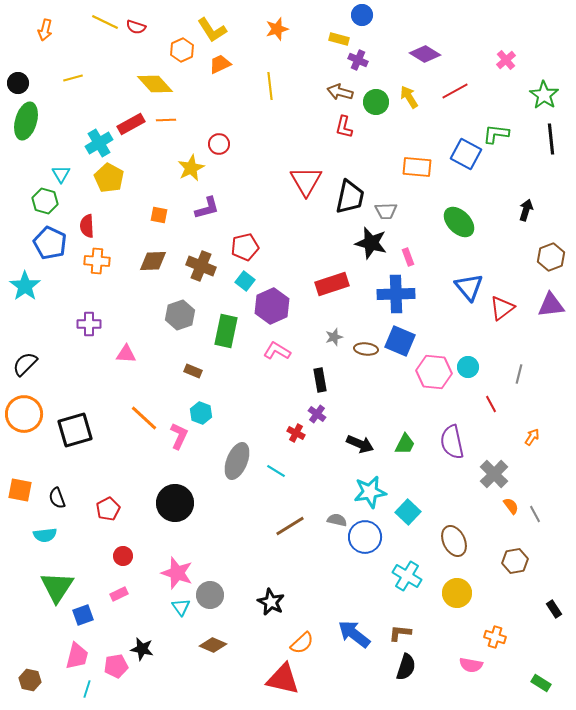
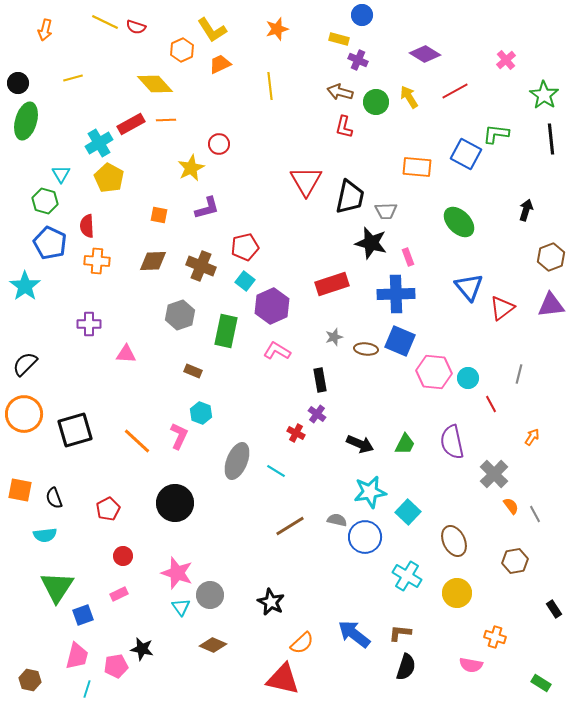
cyan circle at (468, 367): moved 11 px down
orange line at (144, 418): moved 7 px left, 23 px down
black semicircle at (57, 498): moved 3 px left
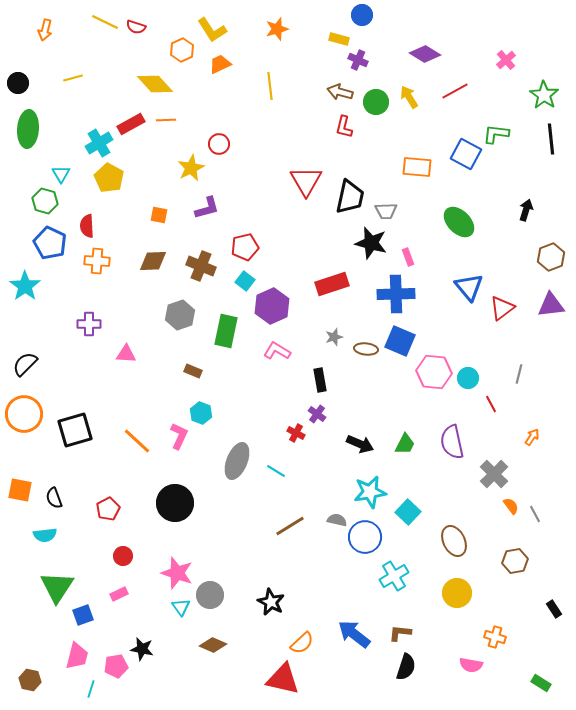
green ellipse at (26, 121): moved 2 px right, 8 px down; rotated 12 degrees counterclockwise
cyan cross at (407, 576): moved 13 px left; rotated 28 degrees clockwise
cyan line at (87, 689): moved 4 px right
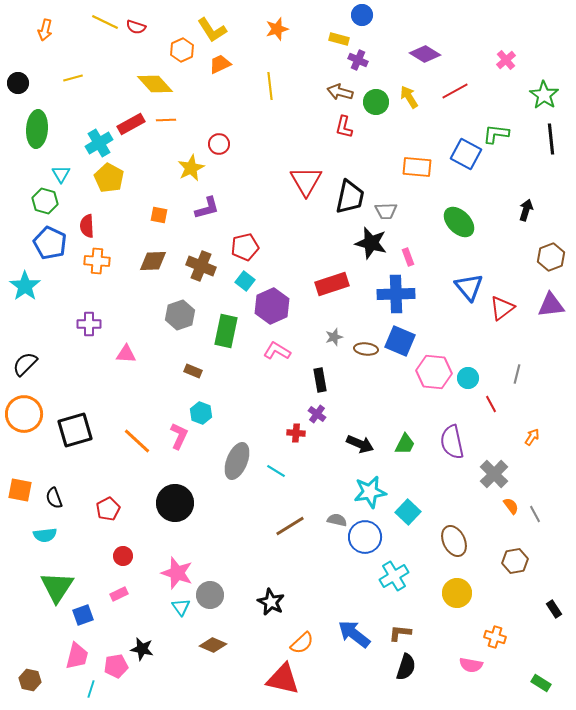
green ellipse at (28, 129): moved 9 px right
gray line at (519, 374): moved 2 px left
red cross at (296, 433): rotated 24 degrees counterclockwise
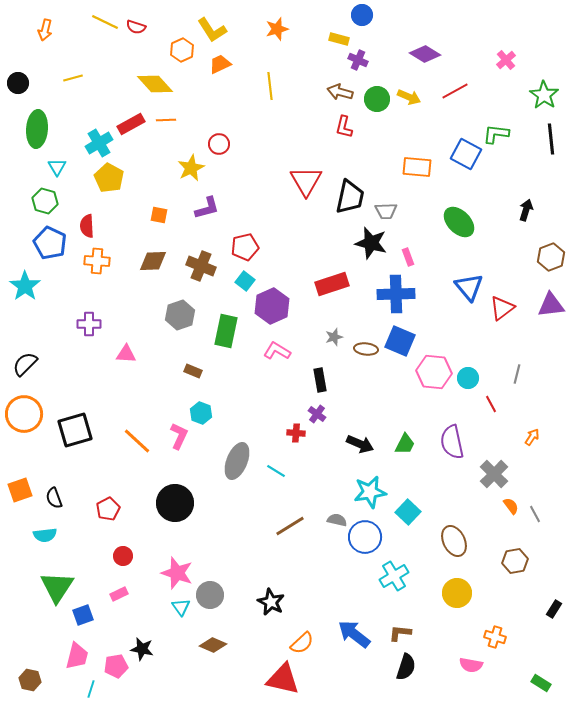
yellow arrow at (409, 97): rotated 145 degrees clockwise
green circle at (376, 102): moved 1 px right, 3 px up
cyan triangle at (61, 174): moved 4 px left, 7 px up
orange square at (20, 490): rotated 30 degrees counterclockwise
black rectangle at (554, 609): rotated 66 degrees clockwise
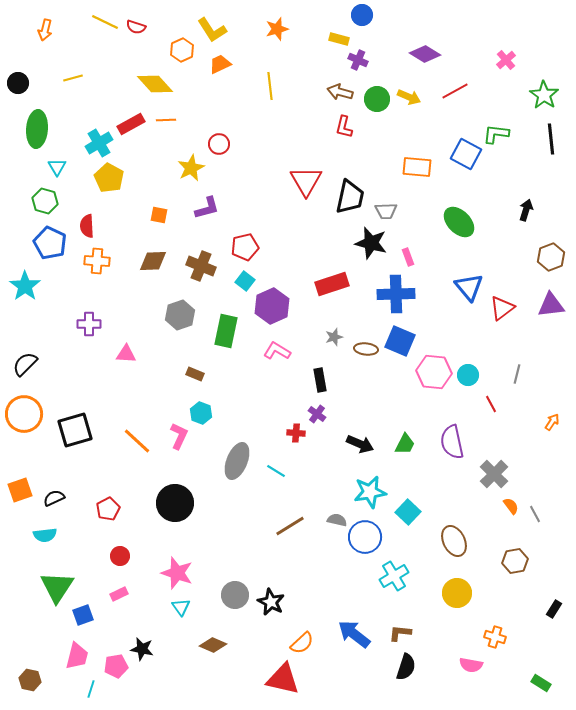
brown rectangle at (193, 371): moved 2 px right, 3 px down
cyan circle at (468, 378): moved 3 px up
orange arrow at (532, 437): moved 20 px right, 15 px up
black semicircle at (54, 498): rotated 85 degrees clockwise
red circle at (123, 556): moved 3 px left
gray circle at (210, 595): moved 25 px right
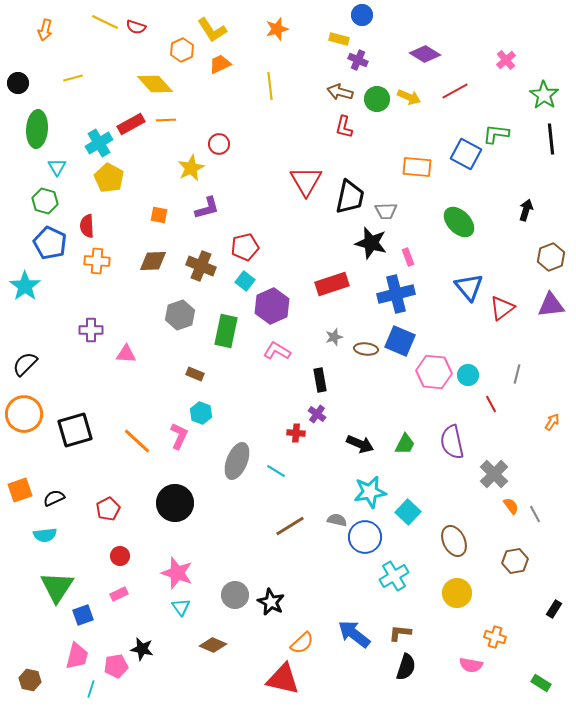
blue cross at (396, 294): rotated 12 degrees counterclockwise
purple cross at (89, 324): moved 2 px right, 6 px down
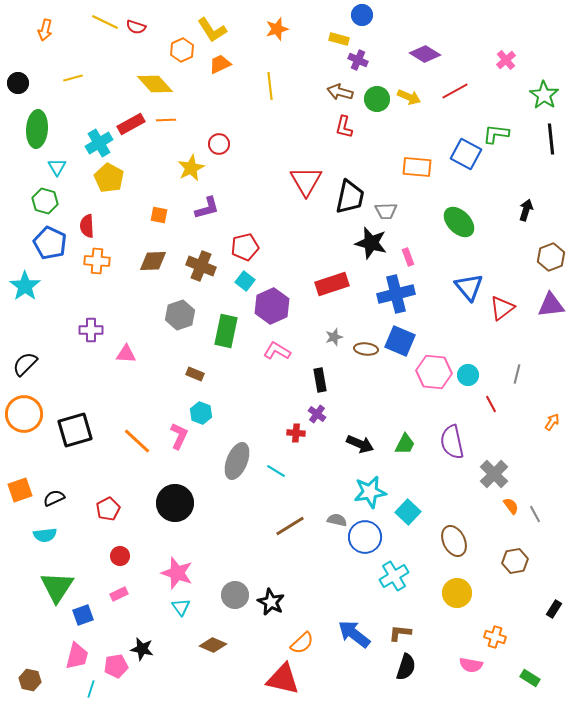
green rectangle at (541, 683): moved 11 px left, 5 px up
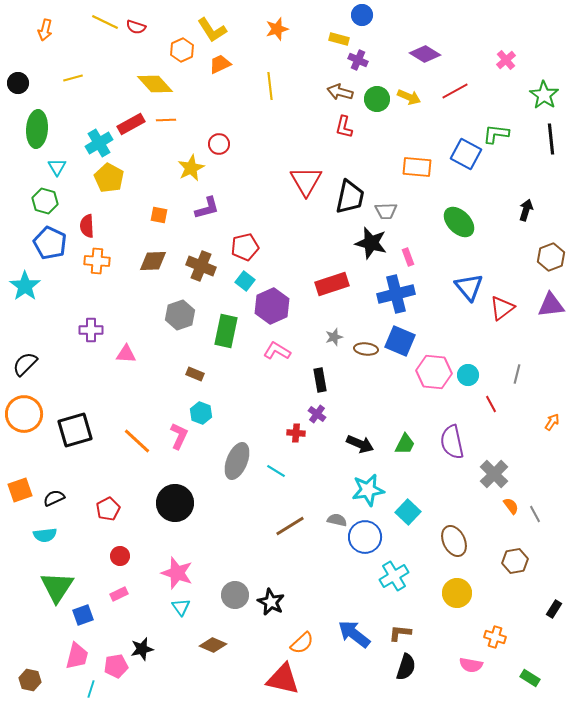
cyan star at (370, 492): moved 2 px left, 2 px up
black star at (142, 649): rotated 25 degrees counterclockwise
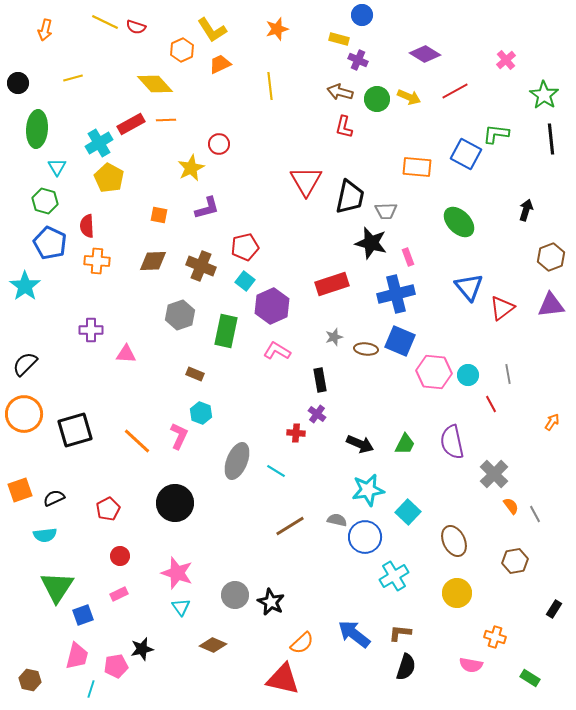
gray line at (517, 374): moved 9 px left; rotated 24 degrees counterclockwise
